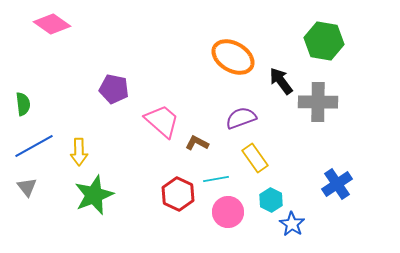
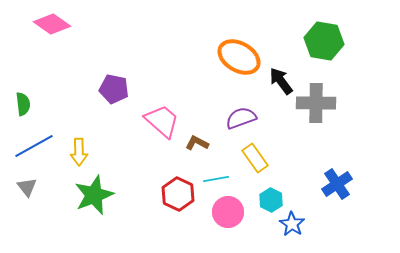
orange ellipse: moved 6 px right
gray cross: moved 2 px left, 1 px down
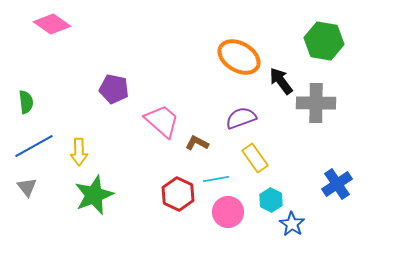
green semicircle: moved 3 px right, 2 px up
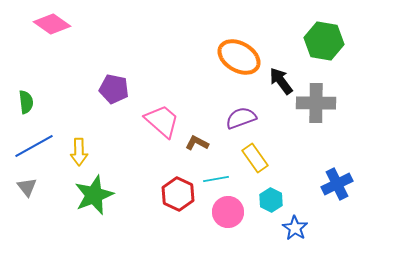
blue cross: rotated 8 degrees clockwise
blue star: moved 3 px right, 4 px down
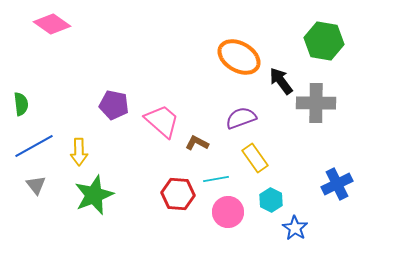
purple pentagon: moved 16 px down
green semicircle: moved 5 px left, 2 px down
gray triangle: moved 9 px right, 2 px up
red hexagon: rotated 20 degrees counterclockwise
